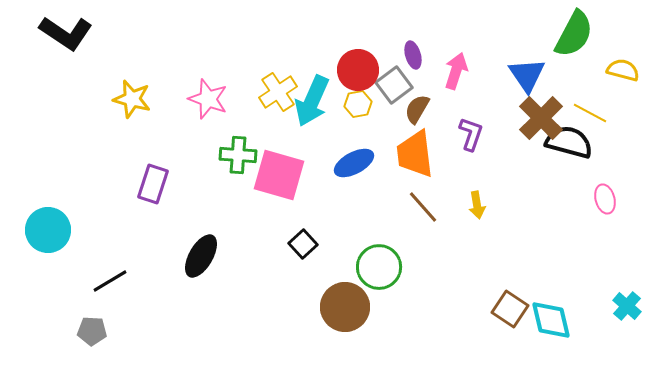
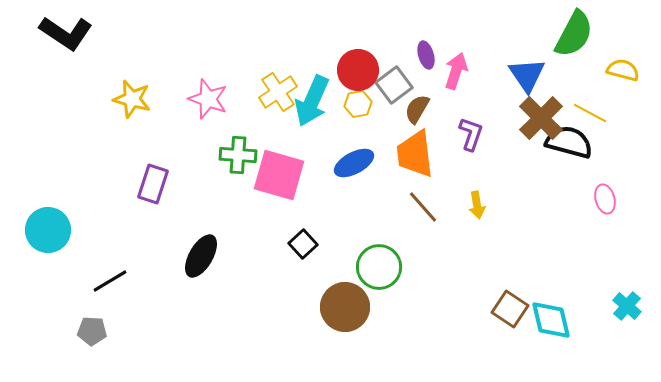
purple ellipse: moved 13 px right
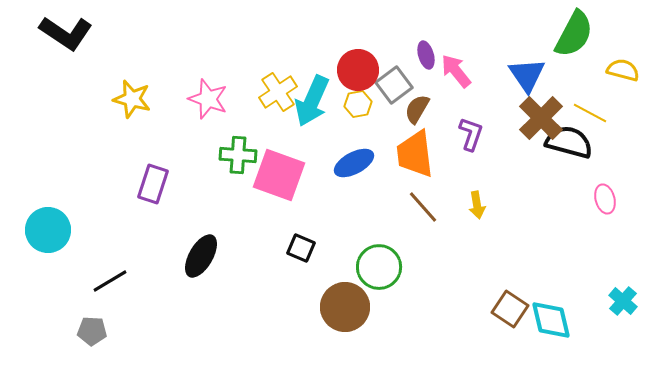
pink arrow: rotated 57 degrees counterclockwise
pink square: rotated 4 degrees clockwise
black square: moved 2 px left, 4 px down; rotated 24 degrees counterclockwise
cyan cross: moved 4 px left, 5 px up
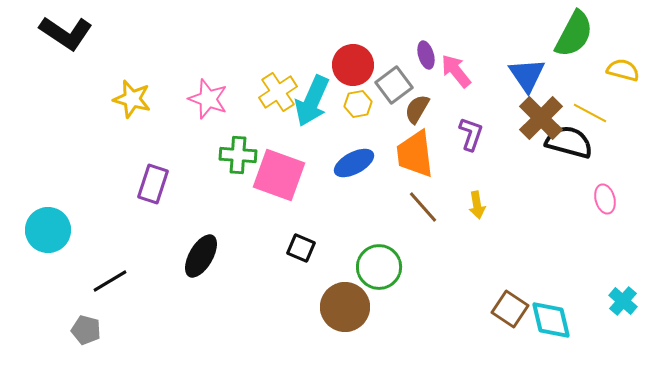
red circle: moved 5 px left, 5 px up
gray pentagon: moved 6 px left, 1 px up; rotated 12 degrees clockwise
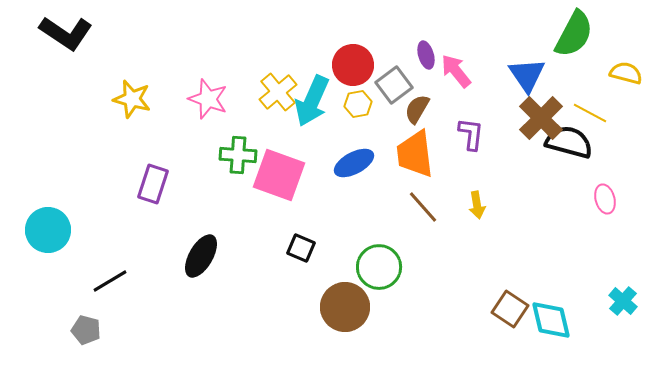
yellow semicircle: moved 3 px right, 3 px down
yellow cross: rotated 6 degrees counterclockwise
purple L-shape: rotated 12 degrees counterclockwise
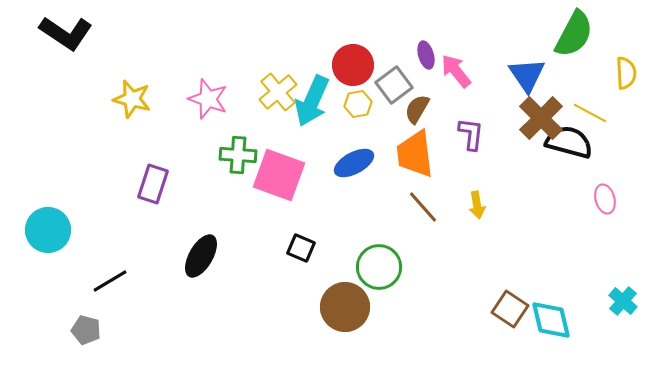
yellow semicircle: rotated 72 degrees clockwise
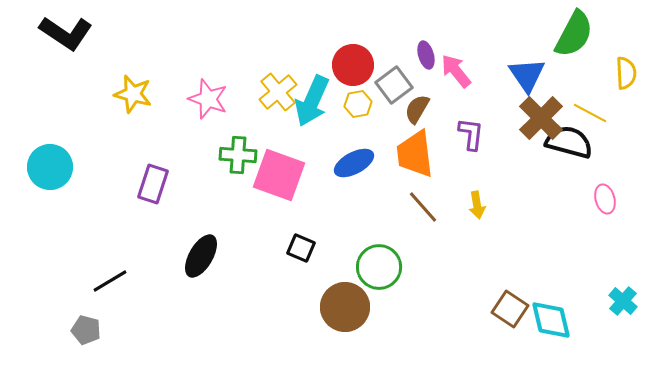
yellow star: moved 1 px right, 5 px up
cyan circle: moved 2 px right, 63 px up
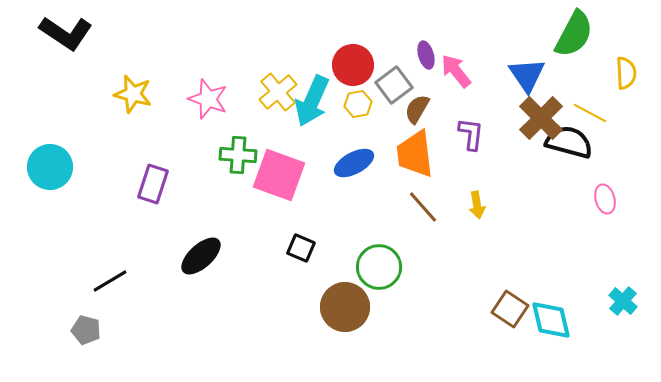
black ellipse: rotated 18 degrees clockwise
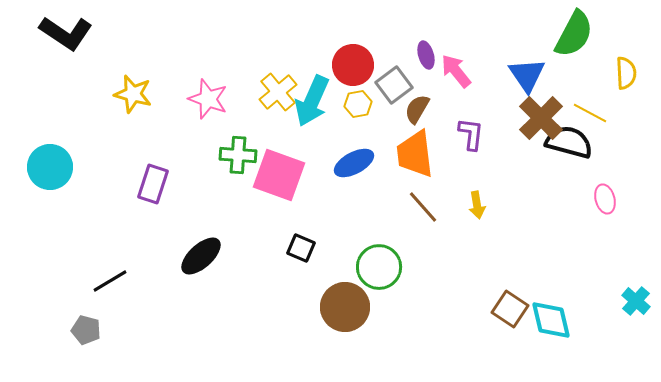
cyan cross: moved 13 px right
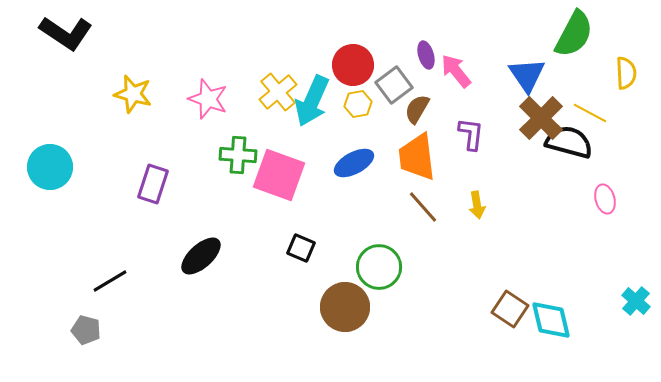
orange trapezoid: moved 2 px right, 3 px down
